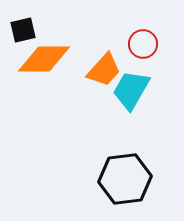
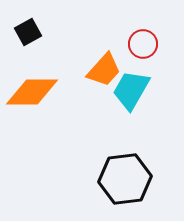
black square: moved 5 px right, 2 px down; rotated 16 degrees counterclockwise
orange diamond: moved 12 px left, 33 px down
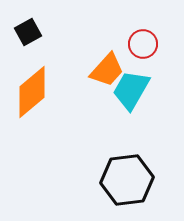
orange trapezoid: moved 3 px right
orange diamond: rotated 40 degrees counterclockwise
black hexagon: moved 2 px right, 1 px down
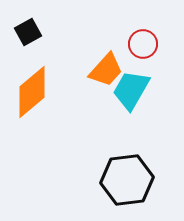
orange trapezoid: moved 1 px left
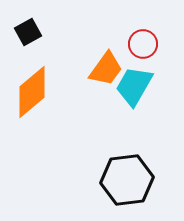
orange trapezoid: moved 1 px up; rotated 6 degrees counterclockwise
cyan trapezoid: moved 3 px right, 4 px up
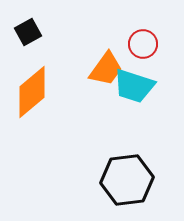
cyan trapezoid: rotated 102 degrees counterclockwise
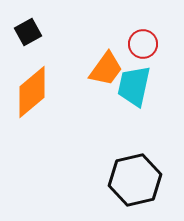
cyan trapezoid: rotated 84 degrees clockwise
black hexagon: moved 8 px right; rotated 6 degrees counterclockwise
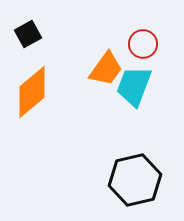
black square: moved 2 px down
cyan trapezoid: rotated 9 degrees clockwise
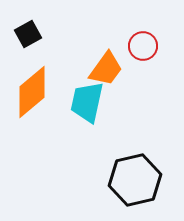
red circle: moved 2 px down
cyan trapezoid: moved 47 px left, 16 px down; rotated 9 degrees counterclockwise
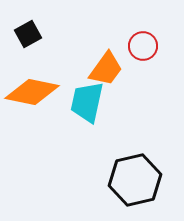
orange diamond: rotated 52 degrees clockwise
